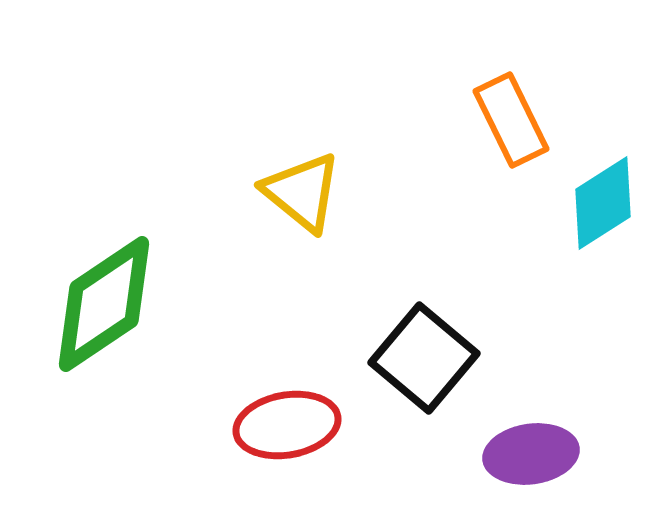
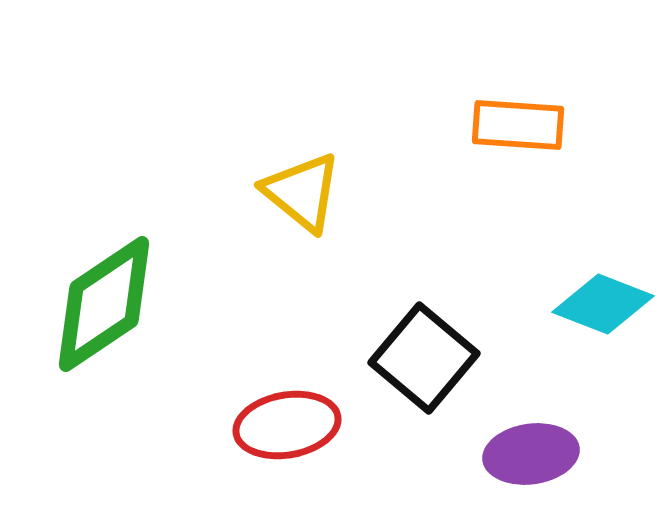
orange rectangle: moved 7 px right, 5 px down; rotated 60 degrees counterclockwise
cyan diamond: moved 101 px down; rotated 54 degrees clockwise
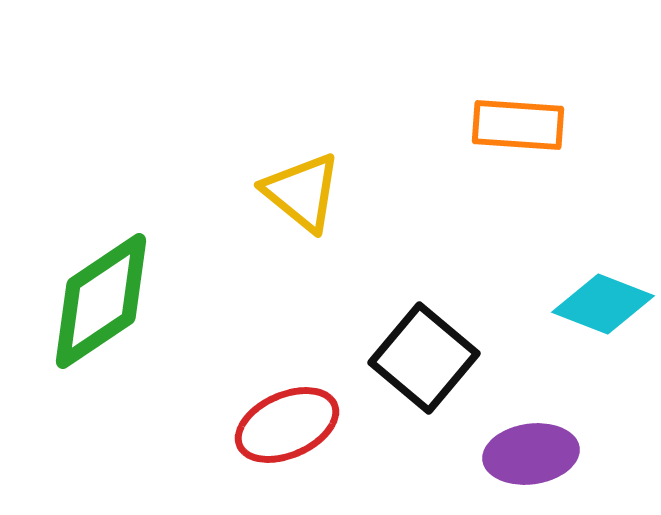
green diamond: moved 3 px left, 3 px up
red ellipse: rotated 14 degrees counterclockwise
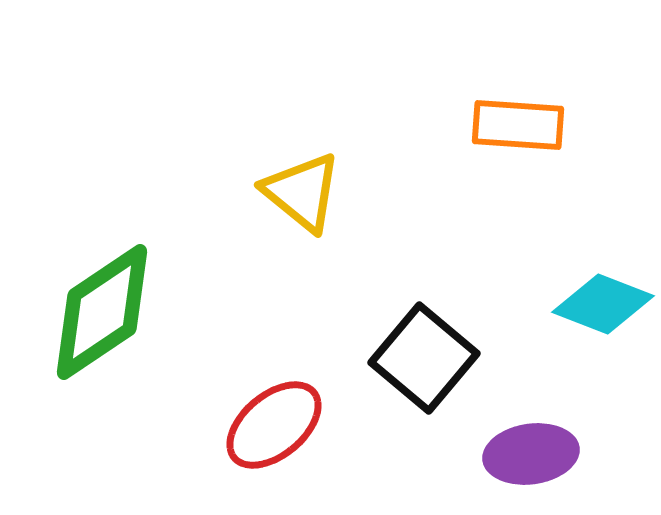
green diamond: moved 1 px right, 11 px down
red ellipse: moved 13 px left; rotated 16 degrees counterclockwise
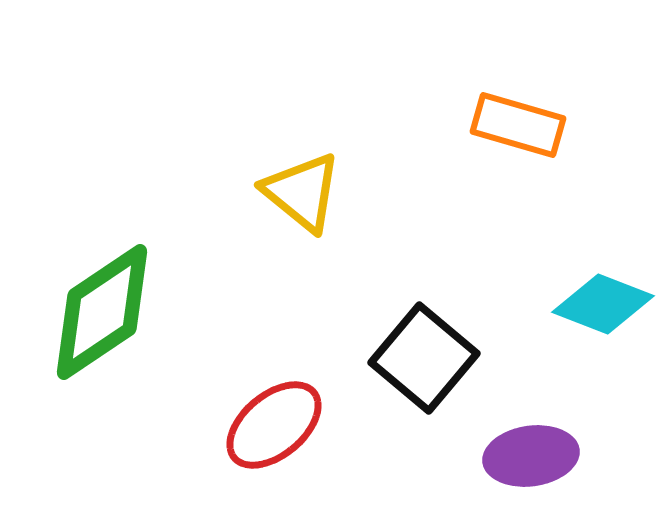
orange rectangle: rotated 12 degrees clockwise
purple ellipse: moved 2 px down
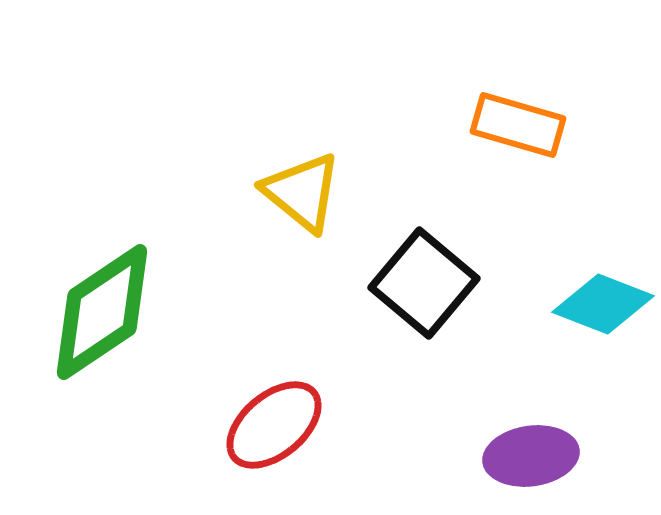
black square: moved 75 px up
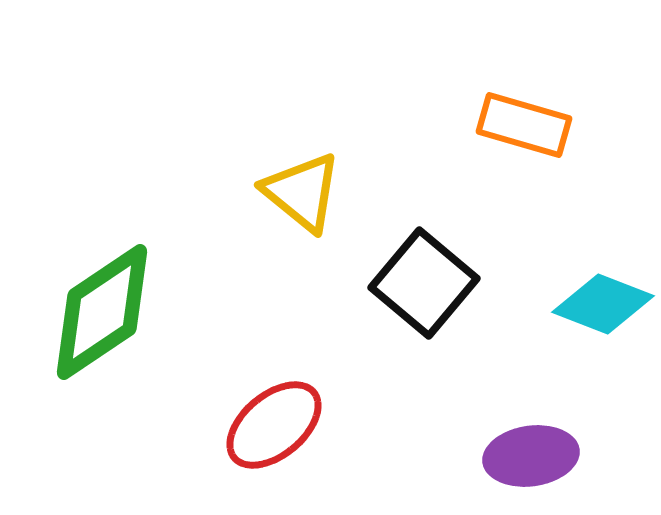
orange rectangle: moved 6 px right
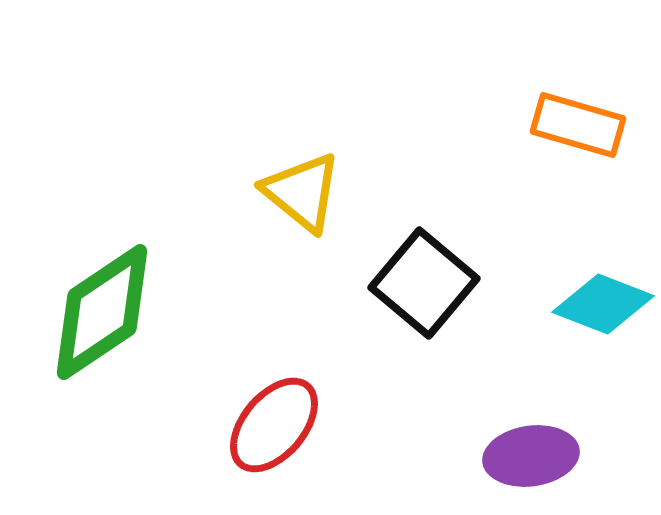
orange rectangle: moved 54 px right
red ellipse: rotated 10 degrees counterclockwise
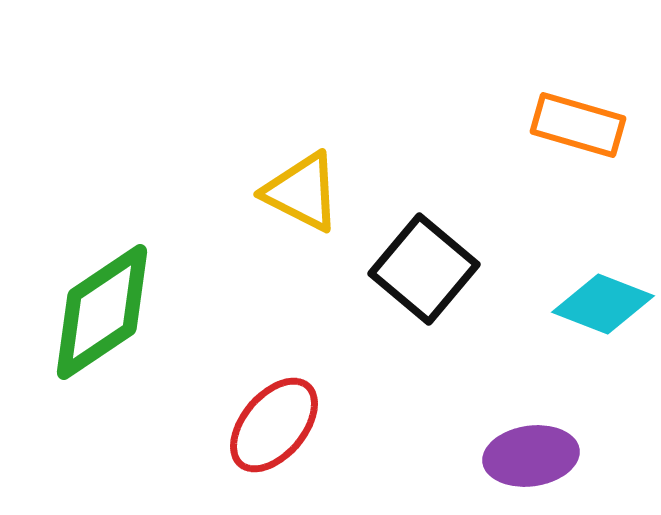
yellow triangle: rotated 12 degrees counterclockwise
black square: moved 14 px up
